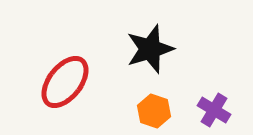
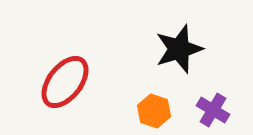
black star: moved 29 px right
purple cross: moved 1 px left
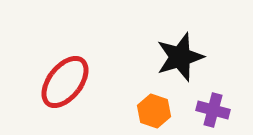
black star: moved 1 px right, 8 px down
purple cross: rotated 16 degrees counterclockwise
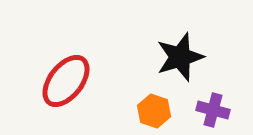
red ellipse: moved 1 px right, 1 px up
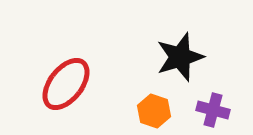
red ellipse: moved 3 px down
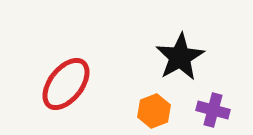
black star: rotated 12 degrees counterclockwise
orange hexagon: rotated 20 degrees clockwise
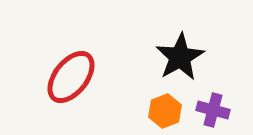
red ellipse: moved 5 px right, 7 px up
orange hexagon: moved 11 px right
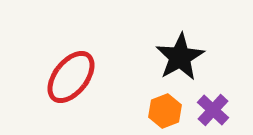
purple cross: rotated 28 degrees clockwise
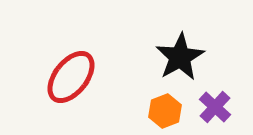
purple cross: moved 2 px right, 3 px up
